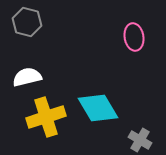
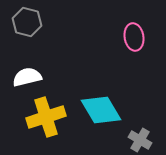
cyan diamond: moved 3 px right, 2 px down
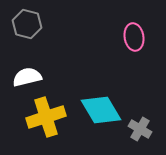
gray hexagon: moved 2 px down
gray cross: moved 11 px up
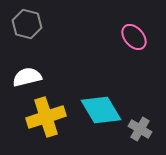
pink ellipse: rotated 32 degrees counterclockwise
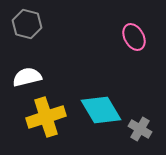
pink ellipse: rotated 12 degrees clockwise
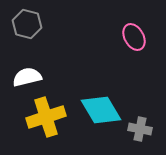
gray cross: rotated 20 degrees counterclockwise
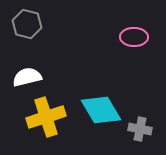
pink ellipse: rotated 60 degrees counterclockwise
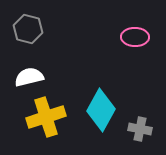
gray hexagon: moved 1 px right, 5 px down
pink ellipse: moved 1 px right
white semicircle: moved 2 px right
cyan diamond: rotated 60 degrees clockwise
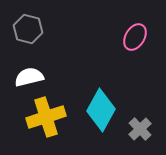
pink ellipse: rotated 60 degrees counterclockwise
gray cross: rotated 35 degrees clockwise
